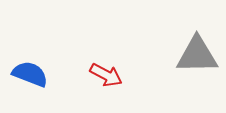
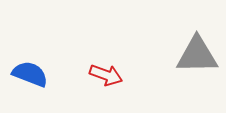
red arrow: rotated 8 degrees counterclockwise
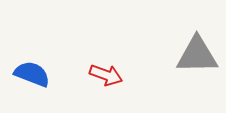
blue semicircle: moved 2 px right
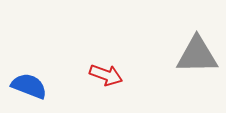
blue semicircle: moved 3 px left, 12 px down
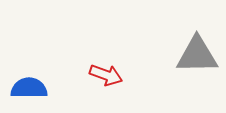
blue semicircle: moved 2 px down; rotated 21 degrees counterclockwise
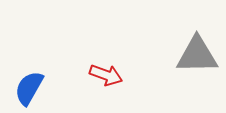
blue semicircle: rotated 60 degrees counterclockwise
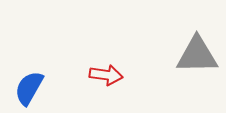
red arrow: rotated 12 degrees counterclockwise
